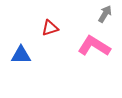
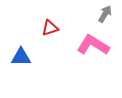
pink L-shape: moved 1 px left, 1 px up
blue triangle: moved 2 px down
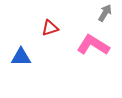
gray arrow: moved 1 px up
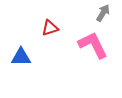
gray arrow: moved 2 px left
pink L-shape: rotated 32 degrees clockwise
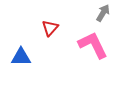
red triangle: rotated 30 degrees counterclockwise
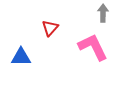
gray arrow: rotated 30 degrees counterclockwise
pink L-shape: moved 2 px down
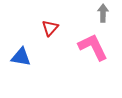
blue triangle: rotated 10 degrees clockwise
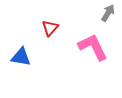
gray arrow: moved 5 px right; rotated 30 degrees clockwise
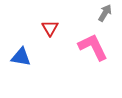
gray arrow: moved 3 px left
red triangle: rotated 12 degrees counterclockwise
